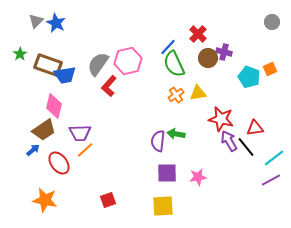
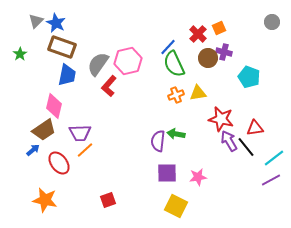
brown rectangle: moved 14 px right, 18 px up
orange square: moved 51 px left, 41 px up
blue trapezoid: moved 2 px right; rotated 70 degrees counterclockwise
orange cross: rotated 14 degrees clockwise
yellow square: moved 13 px right; rotated 30 degrees clockwise
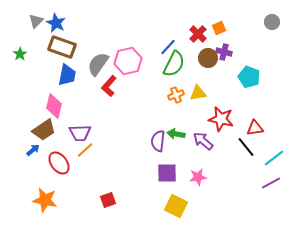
green semicircle: rotated 128 degrees counterclockwise
purple arrow: moved 26 px left; rotated 20 degrees counterclockwise
purple line: moved 3 px down
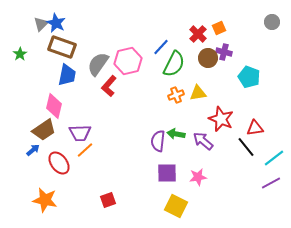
gray triangle: moved 5 px right, 3 px down
blue line: moved 7 px left
red star: rotated 10 degrees clockwise
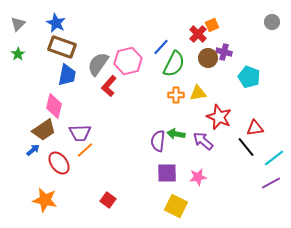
gray triangle: moved 23 px left
orange square: moved 7 px left, 3 px up
green star: moved 2 px left
orange cross: rotated 21 degrees clockwise
red star: moved 2 px left, 2 px up
red square: rotated 35 degrees counterclockwise
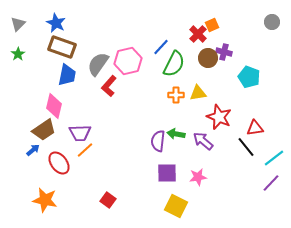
purple line: rotated 18 degrees counterclockwise
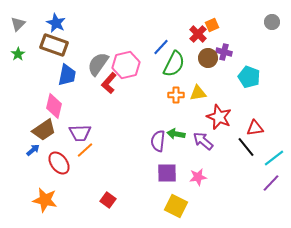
brown rectangle: moved 8 px left, 2 px up
pink hexagon: moved 2 px left, 4 px down
red L-shape: moved 3 px up
